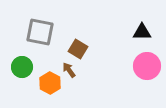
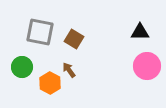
black triangle: moved 2 px left
brown square: moved 4 px left, 10 px up
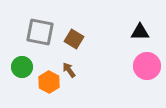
orange hexagon: moved 1 px left, 1 px up
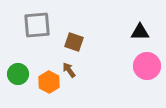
gray square: moved 3 px left, 7 px up; rotated 16 degrees counterclockwise
brown square: moved 3 px down; rotated 12 degrees counterclockwise
green circle: moved 4 px left, 7 px down
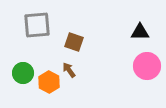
green circle: moved 5 px right, 1 px up
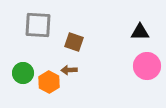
gray square: moved 1 px right; rotated 8 degrees clockwise
brown arrow: rotated 56 degrees counterclockwise
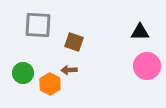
orange hexagon: moved 1 px right, 2 px down
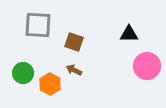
black triangle: moved 11 px left, 2 px down
brown arrow: moved 5 px right; rotated 28 degrees clockwise
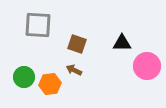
black triangle: moved 7 px left, 9 px down
brown square: moved 3 px right, 2 px down
green circle: moved 1 px right, 4 px down
orange hexagon: rotated 25 degrees clockwise
